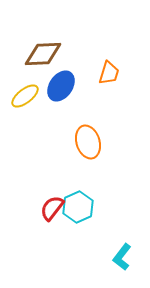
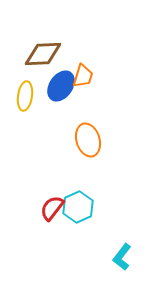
orange trapezoid: moved 26 px left, 3 px down
yellow ellipse: rotated 44 degrees counterclockwise
orange ellipse: moved 2 px up
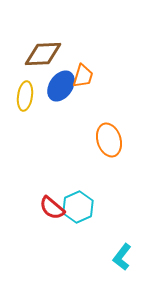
orange ellipse: moved 21 px right
red semicircle: rotated 88 degrees counterclockwise
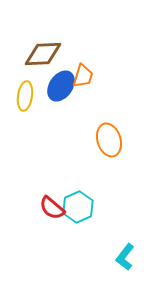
cyan L-shape: moved 3 px right
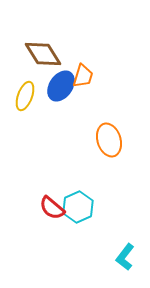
brown diamond: rotated 60 degrees clockwise
yellow ellipse: rotated 12 degrees clockwise
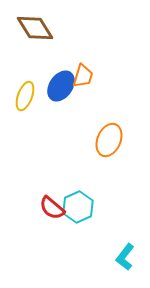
brown diamond: moved 8 px left, 26 px up
orange ellipse: rotated 40 degrees clockwise
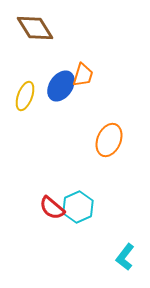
orange trapezoid: moved 1 px up
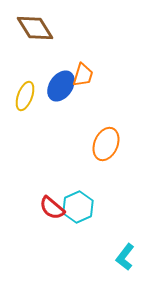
orange ellipse: moved 3 px left, 4 px down
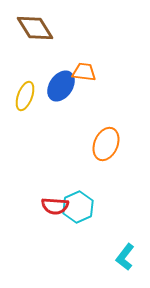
orange trapezoid: moved 1 px right, 3 px up; rotated 100 degrees counterclockwise
red semicircle: moved 3 px right, 2 px up; rotated 36 degrees counterclockwise
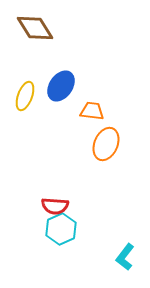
orange trapezoid: moved 8 px right, 39 px down
cyan hexagon: moved 17 px left, 22 px down
